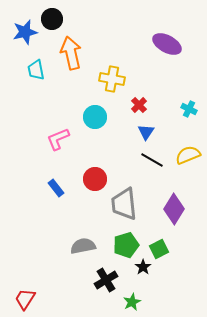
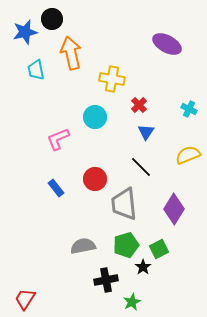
black line: moved 11 px left, 7 px down; rotated 15 degrees clockwise
black cross: rotated 20 degrees clockwise
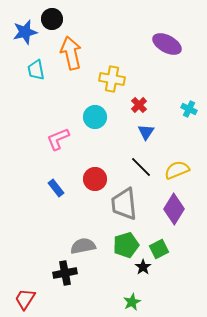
yellow semicircle: moved 11 px left, 15 px down
black cross: moved 41 px left, 7 px up
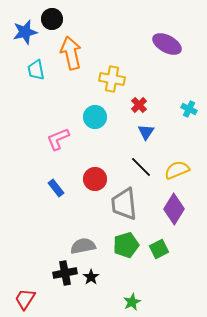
black star: moved 52 px left, 10 px down
